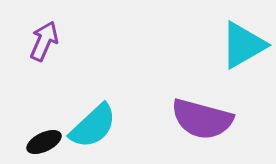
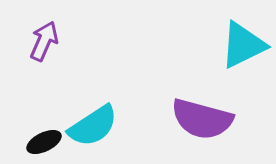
cyan triangle: rotated 4 degrees clockwise
cyan semicircle: rotated 10 degrees clockwise
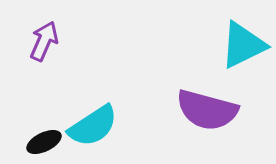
purple semicircle: moved 5 px right, 9 px up
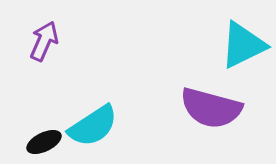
purple semicircle: moved 4 px right, 2 px up
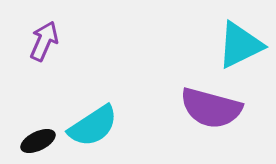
cyan triangle: moved 3 px left
black ellipse: moved 6 px left, 1 px up
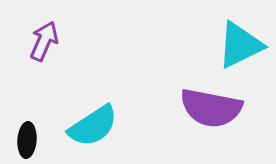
purple semicircle: rotated 4 degrees counterclockwise
black ellipse: moved 11 px left, 1 px up; rotated 60 degrees counterclockwise
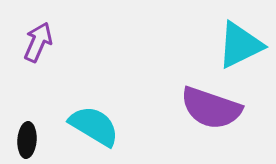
purple arrow: moved 6 px left, 1 px down
purple semicircle: rotated 8 degrees clockwise
cyan semicircle: moved 1 px right; rotated 116 degrees counterclockwise
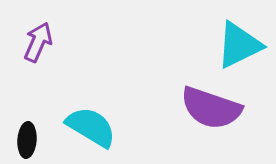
cyan triangle: moved 1 px left
cyan semicircle: moved 3 px left, 1 px down
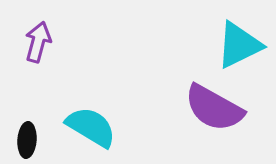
purple arrow: rotated 9 degrees counterclockwise
purple semicircle: moved 3 px right; rotated 10 degrees clockwise
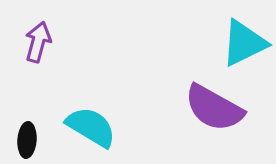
cyan triangle: moved 5 px right, 2 px up
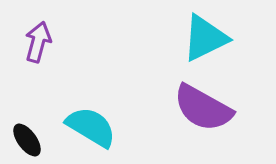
cyan triangle: moved 39 px left, 5 px up
purple semicircle: moved 11 px left
black ellipse: rotated 40 degrees counterclockwise
